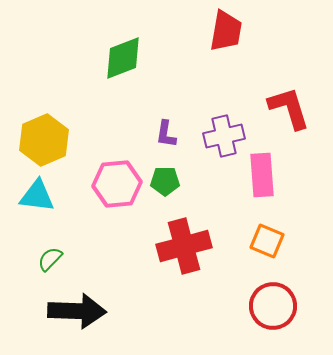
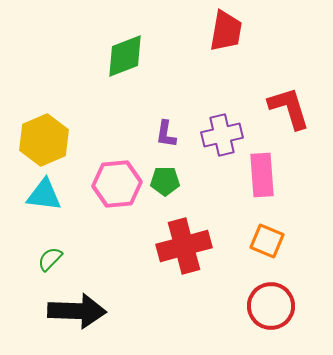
green diamond: moved 2 px right, 2 px up
purple cross: moved 2 px left, 1 px up
cyan triangle: moved 7 px right, 1 px up
red circle: moved 2 px left
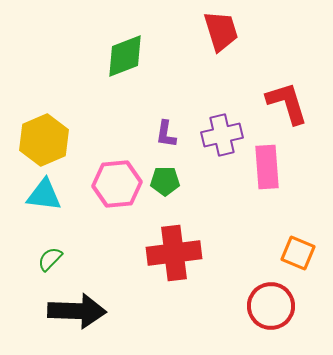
red trapezoid: moved 5 px left; rotated 27 degrees counterclockwise
red L-shape: moved 2 px left, 5 px up
pink rectangle: moved 5 px right, 8 px up
orange square: moved 31 px right, 12 px down
red cross: moved 10 px left, 7 px down; rotated 8 degrees clockwise
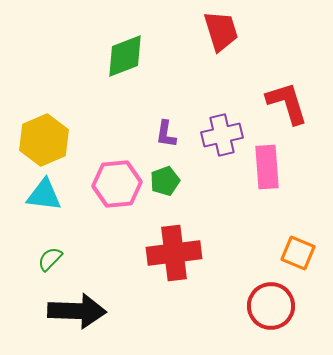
green pentagon: rotated 20 degrees counterclockwise
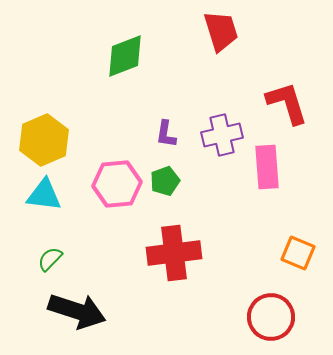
red circle: moved 11 px down
black arrow: rotated 16 degrees clockwise
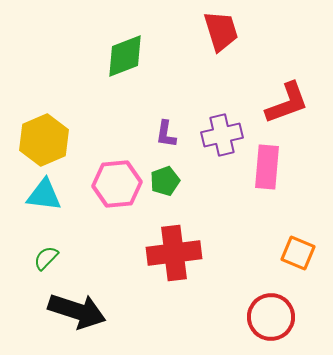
red L-shape: rotated 87 degrees clockwise
pink rectangle: rotated 9 degrees clockwise
green semicircle: moved 4 px left, 1 px up
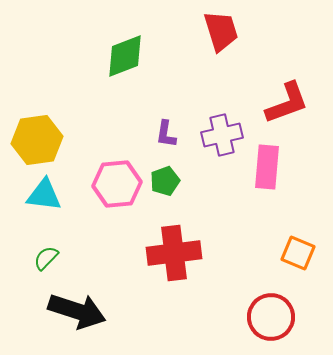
yellow hexagon: moved 7 px left; rotated 15 degrees clockwise
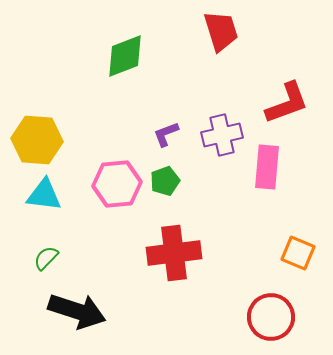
purple L-shape: rotated 60 degrees clockwise
yellow hexagon: rotated 12 degrees clockwise
